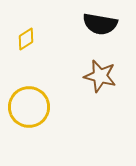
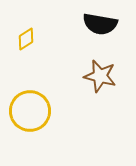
yellow circle: moved 1 px right, 4 px down
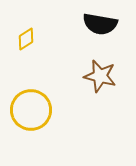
yellow circle: moved 1 px right, 1 px up
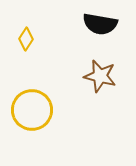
yellow diamond: rotated 25 degrees counterclockwise
yellow circle: moved 1 px right
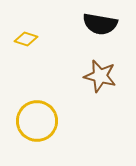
yellow diamond: rotated 75 degrees clockwise
yellow circle: moved 5 px right, 11 px down
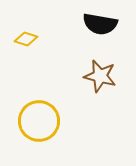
yellow circle: moved 2 px right
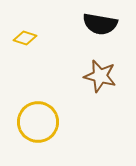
yellow diamond: moved 1 px left, 1 px up
yellow circle: moved 1 px left, 1 px down
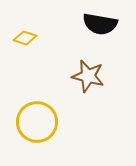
brown star: moved 12 px left
yellow circle: moved 1 px left
